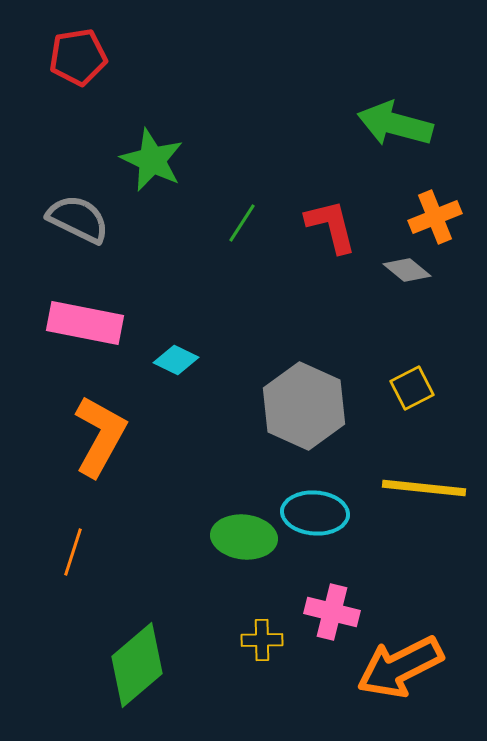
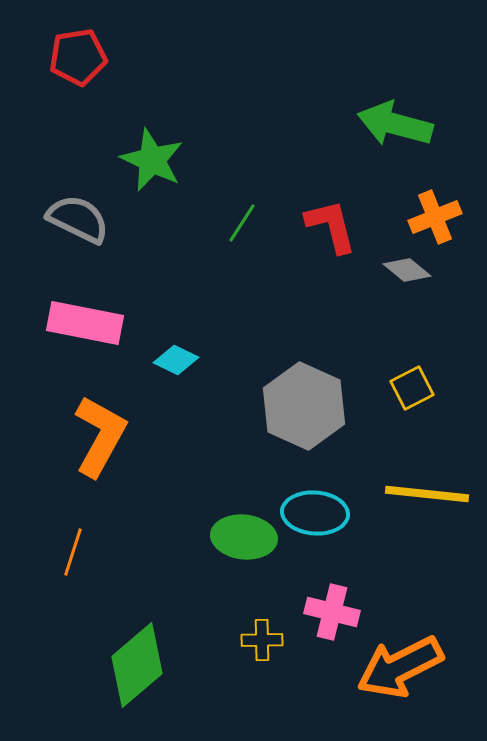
yellow line: moved 3 px right, 6 px down
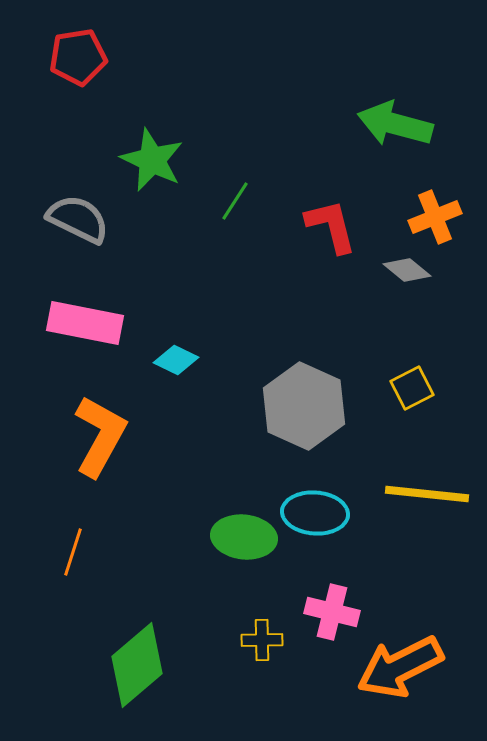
green line: moved 7 px left, 22 px up
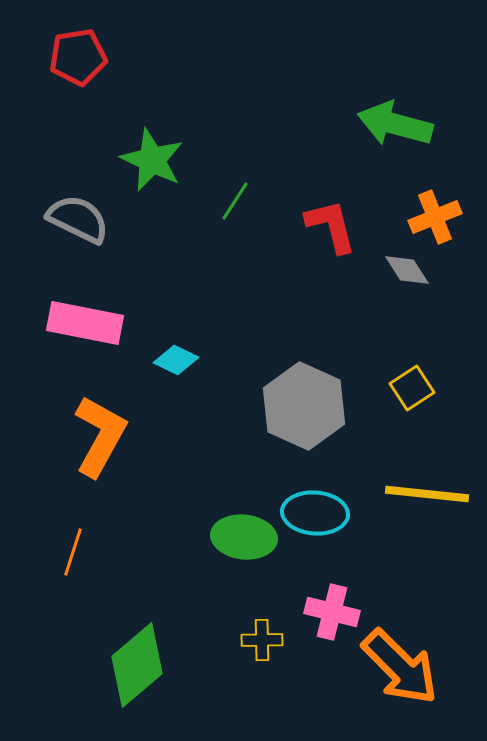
gray diamond: rotated 18 degrees clockwise
yellow square: rotated 6 degrees counterclockwise
orange arrow: rotated 108 degrees counterclockwise
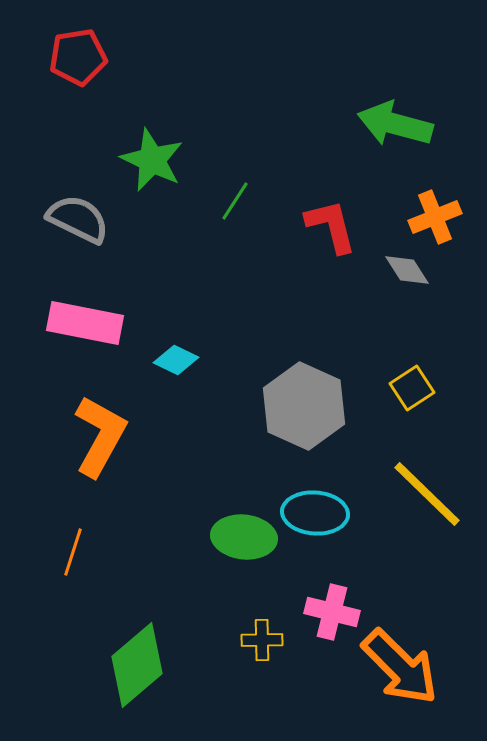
yellow line: rotated 38 degrees clockwise
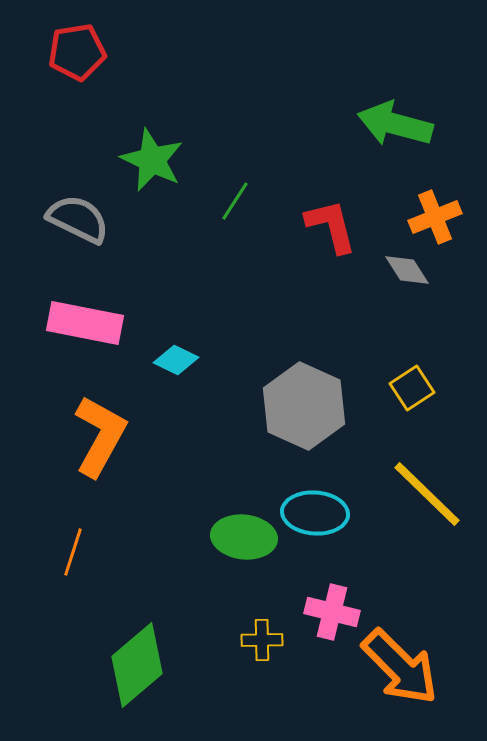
red pentagon: moved 1 px left, 5 px up
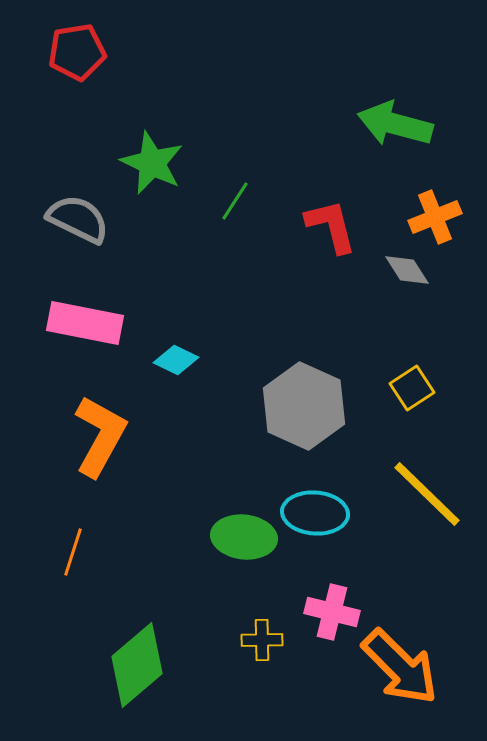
green star: moved 3 px down
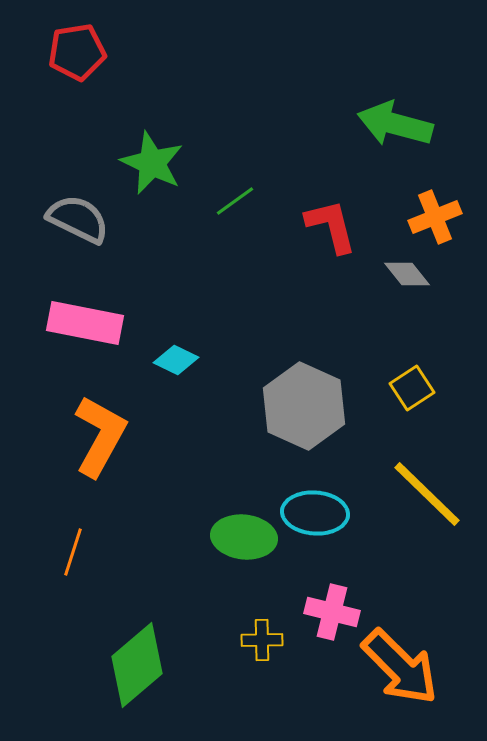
green line: rotated 21 degrees clockwise
gray diamond: moved 4 px down; rotated 6 degrees counterclockwise
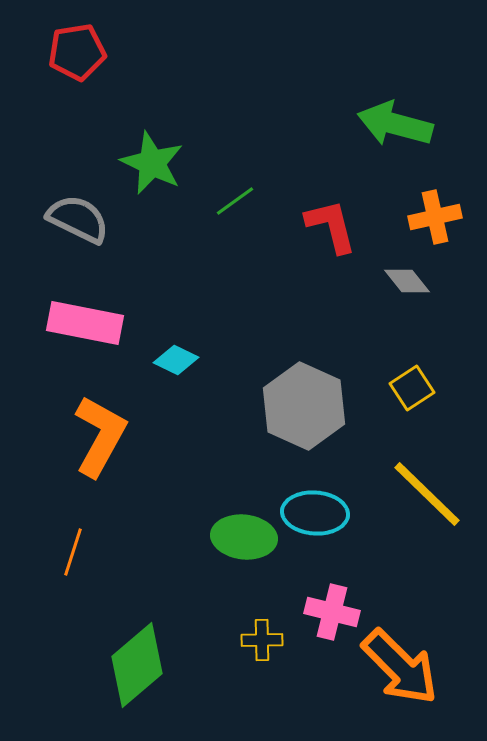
orange cross: rotated 9 degrees clockwise
gray diamond: moved 7 px down
